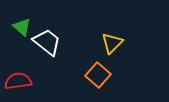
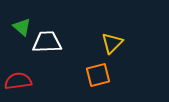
white trapezoid: rotated 40 degrees counterclockwise
orange square: rotated 35 degrees clockwise
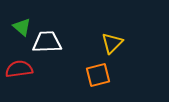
red semicircle: moved 1 px right, 12 px up
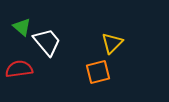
white trapezoid: rotated 52 degrees clockwise
orange square: moved 3 px up
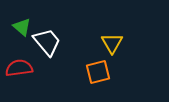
yellow triangle: rotated 15 degrees counterclockwise
red semicircle: moved 1 px up
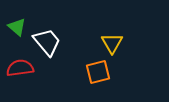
green triangle: moved 5 px left
red semicircle: moved 1 px right
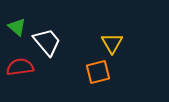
red semicircle: moved 1 px up
